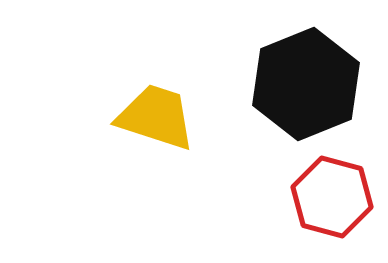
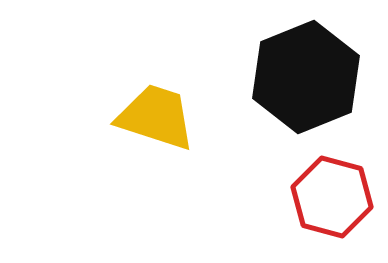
black hexagon: moved 7 px up
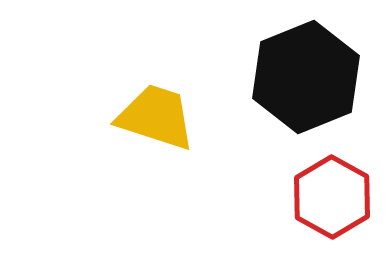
red hexagon: rotated 14 degrees clockwise
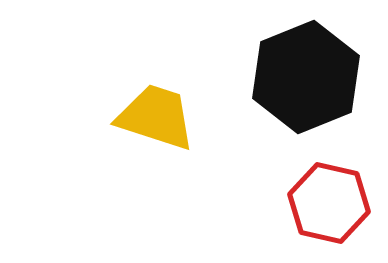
red hexagon: moved 3 px left, 6 px down; rotated 16 degrees counterclockwise
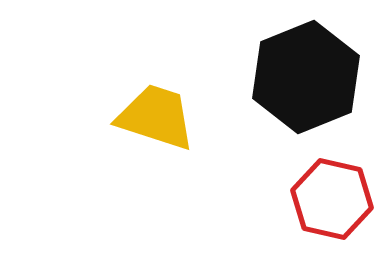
red hexagon: moved 3 px right, 4 px up
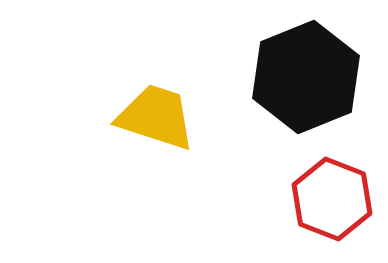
red hexagon: rotated 8 degrees clockwise
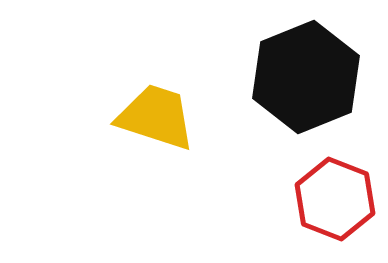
red hexagon: moved 3 px right
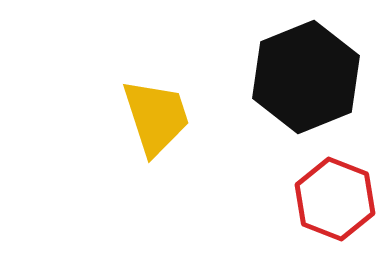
yellow trapezoid: rotated 54 degrees clockwise
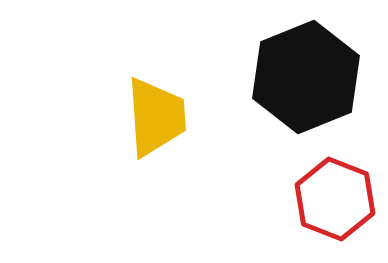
yellow trapezoid: rotated 14 degrees clockwise
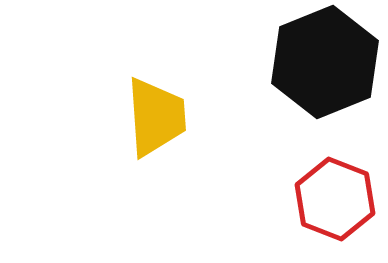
black hexagon: moved 19 px right, 15 px up
